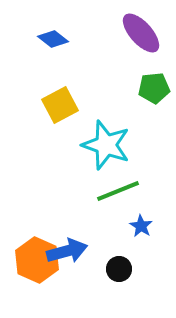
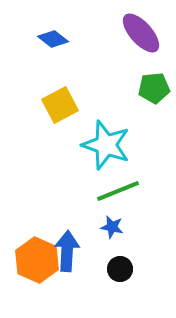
blue star: moved 29 px left, 1 px down; rotated 20 degrees counterclockwise
blue arrow: rotated 72 degrees counterclockwise
black circle: moved 1 px right
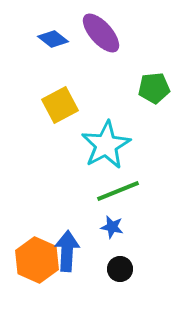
purple ellipse: moved 40 px left
cyan star: rotated 24 degrees clockwise
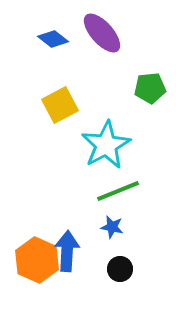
purple ellipse: moved 1 px right
green pentagon: moved 4 px left
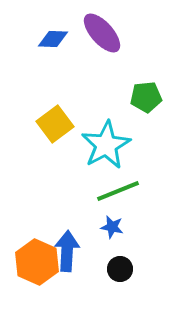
blue diamond: rotated 36 degrees counterclockwise
green pentagon: moved 4 px left, 9 px down
yellow square: moved 5 px left, 19 px down; rotated 9 degrees counterclockwise
orange hexagon: moved 2 px down
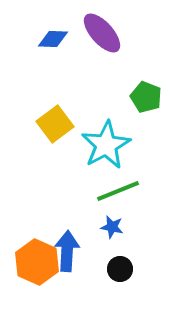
green pentagon: rotated 28 degrees clockwise
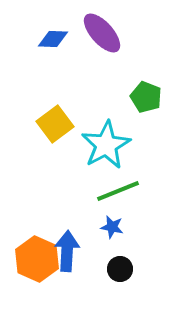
orange hexagon: moved 3 px up
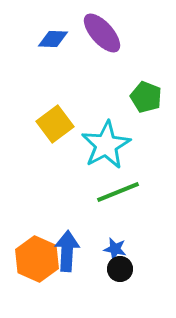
green line: moved 1 px down
blue star: moved 3 px right, 22 px down
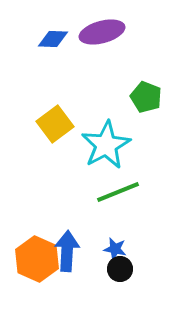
purple ellipse: moved 1 px up; rotated 63 degrees counterclockwise
